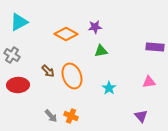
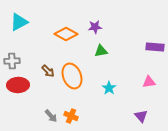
gray cross: moved 6 px down; rotated 35 degrees counterclockwise
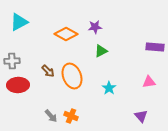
green triangle: rotated 16 degrees counterclockwise
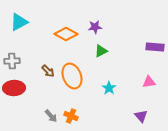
red ellipse: moved 4 px left, 3 px down
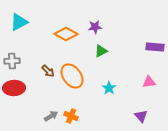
orange ellipse: rotated 15 degrees counterclockwise
gray arrow: rotated 80 degrees counterclockwise
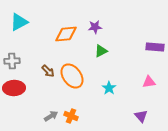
orange diamond: rotated 35 degrees counterclockwise
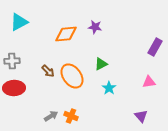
purple star: rotated 16 degrees clockwise
purple rectangle: rotated 66 degrees counterclockwise
green triangle: moved 13 px down
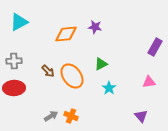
gray cross: moved 2 px right
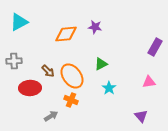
red ellipse: moved 16 px right
orange cross: moved 16 px up
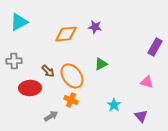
pink triangle: moved 2 px left; rotated 24 degrees clockwise
cyan star: moved 5 px right, 17 px down
